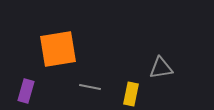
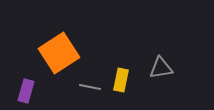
orange square: moved 1 px right, 4 px down; rotated 24 degrees counterclockwise
yellow rectangle: moved 10 px left, 14 px up
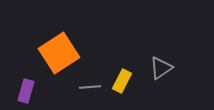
gray triangle: rotated 25 degrees counterclockwise
yellow rectangle: moved 1 px right, 1 px down; rotated 15 degrees clockwise
gray line: rotated 15 degrees counterclockwise
